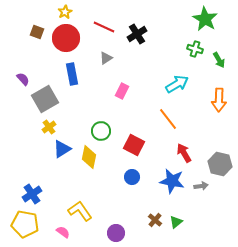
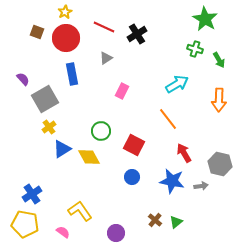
yellow diamond: rotated 40 degrees counterclockwise
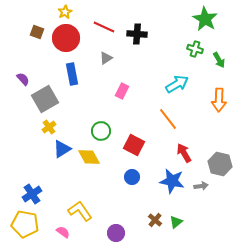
black cross: rotated 36 degrees clockwise
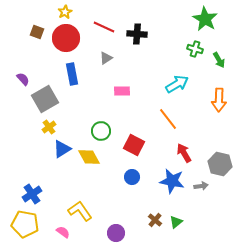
pink rectangle: rotated 63 degrees clockwise
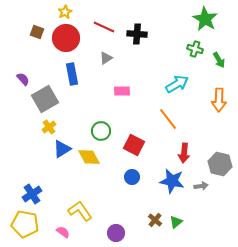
red arrow: rotated 144 degrees counterclockwise
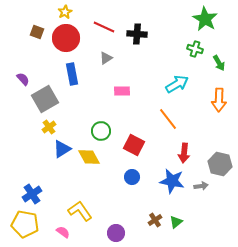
green arrow: moved 3 px down
brown cross: rotated 16 degrees clockwise
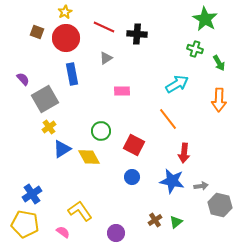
gray hexagon: moved 41 px down
